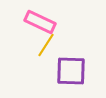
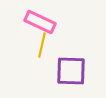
yellow line: moved 4 px left; rotated 20 degrees counterclockwise
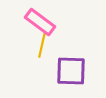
pink rectangle: rotated 12 degrees clockwise
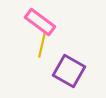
purple square: moved 2 px left; rotated 28 degrees clockwise
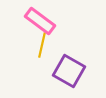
pink rectangle: moved 1 px up
